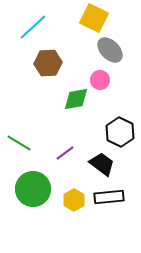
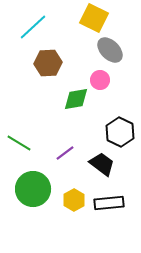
black rectangle: moved 6 px down
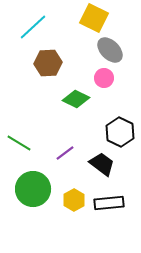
pink circle: moved 4 px right, 2 px up
green diamond: rotated 36 degrees clockwise
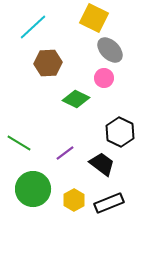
black rectangle: rotated 16 degrees counterclockwise
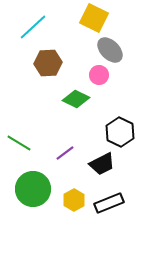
pink circle: moved 5 px left, 3 px up
black trapezoid: rotated 116 degrees clockwise
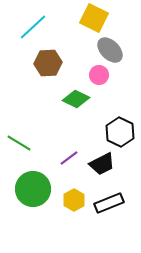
purple line: moved 4 px right, 5 px down
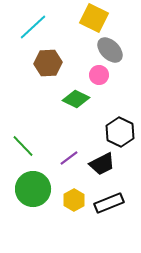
green line: moved 4 px right, 3 px down; rotated 15 degrees clockwise
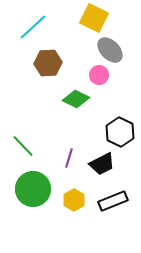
purple line: rotated 36 degrees counterclockwise
black rectangle: moved 4 px right, 2 px up
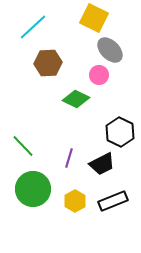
yellow hexagon: moved 1 px right, 1 px down
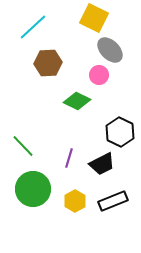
green diamond: moved 1 px right, 2 px down
